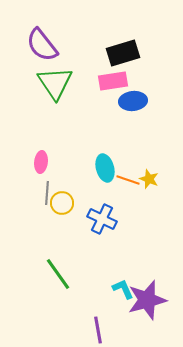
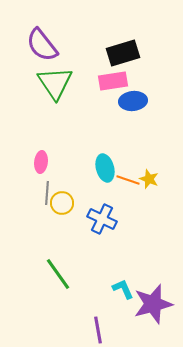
purple star: moved 6 px right, 4 px down
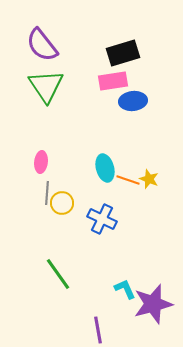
green triangle: moved 9 px left, 3 px down
cyan L-shape: moved 2 px right
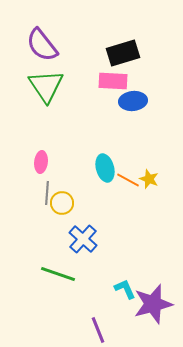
pink rectangle: rotated 12 degrees clockwise
orange line: rotated 10 degrees clockwise
blue cross: moved 19 px left, 20 px down; rotated 16 degrees clockwise
green line: rotated 36 degrees counterclockwise
purple line: rotated 12 degrees counterclockwise
